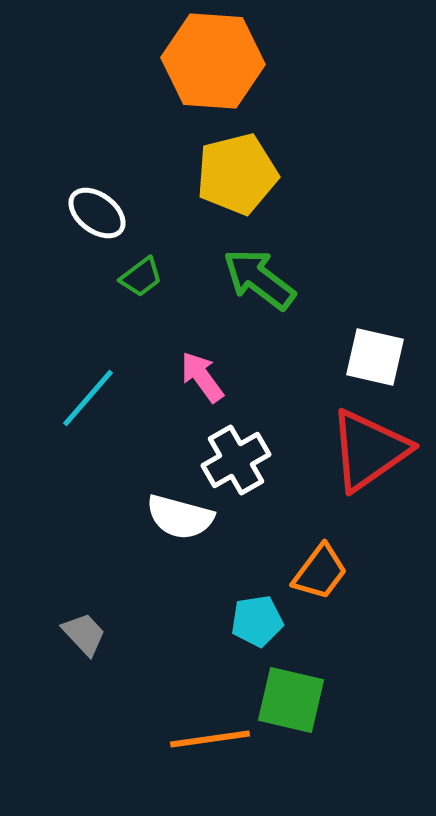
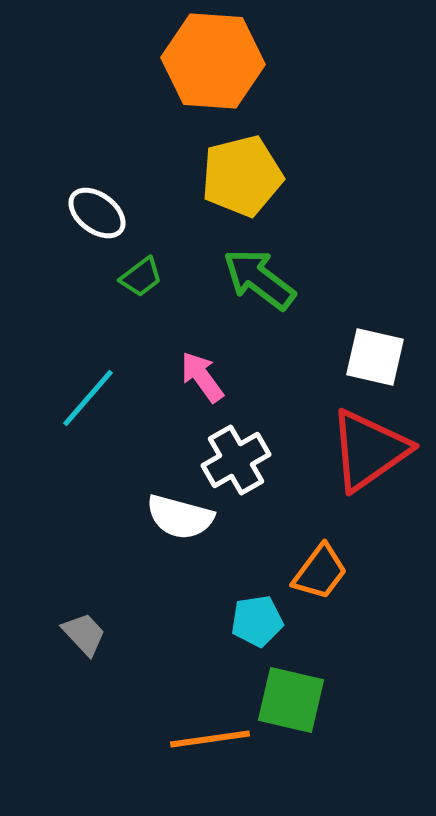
yellow pentagon: moved 5 px right, 2 px down
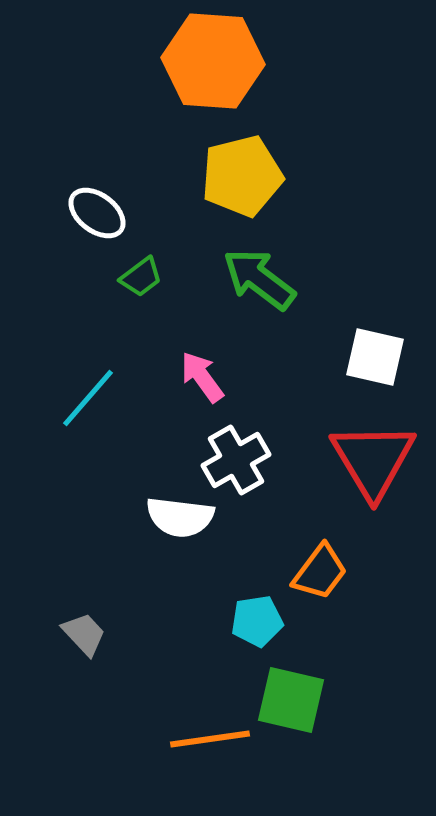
red triangle: moved 4 px right, 10 px down; rotated 26 degrees counterclockwise
white semicircle: rotated 8 degrees counterclockwise
